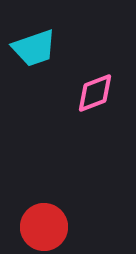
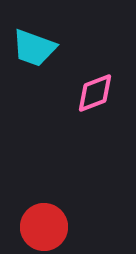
cyan trapezoid: rotated 39 degrees clockwise
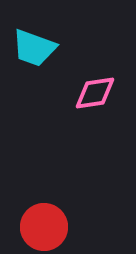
pink diamond: rotated 12 degrees clockwise
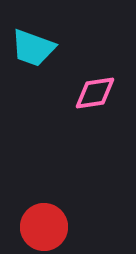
cyan trapezoid: moved 1 px left
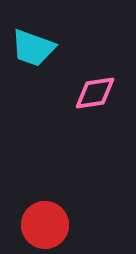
red circle: moved 1 px right, 2 px up
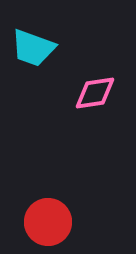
red circle: moved 3 px right, 3 px up
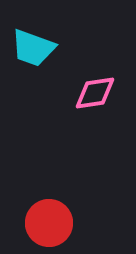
red circle: moved 1 px right, 1 px down
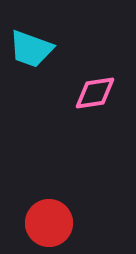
cyan trapezoid: moved 2 px left, 1 px down
